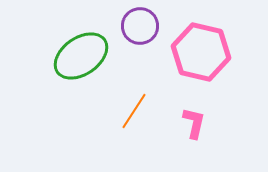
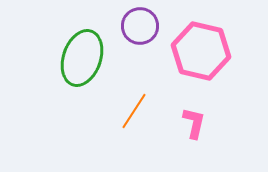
pink hexagon: moved 1 px up
green ellipse: moved 1 px right, 2 px down; rotated 36 degrees counterclockwise
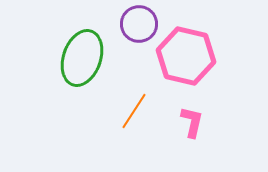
purple circle: moved 1 px left, 2 px up
pink hexagon: moved 15 px left, 5 px down
pink L-shape: moved 2 px left, 1 px up
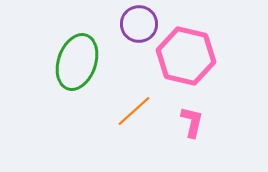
green ellipse: moved 5 px left, 4 px down
orange line: rotated 15 degrees clockwise
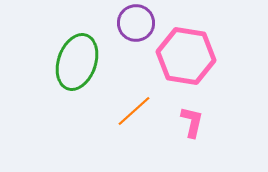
purple circle: moved 3 px left, 1 px up
pink hexagon: rotated 4 degrees counterclockwise
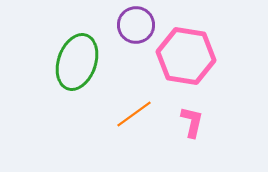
purple circle: moved 2 px down
orange line: moved 3 px down; rotated 6 degrees clockwise
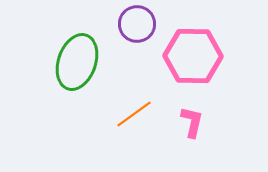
purple circle: moved 1 px right, 1 px up
pink hexagon: moved 7 px right; rotated 8 degrees counterclockwise
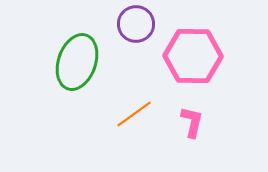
purple circle: moved 1 px left
